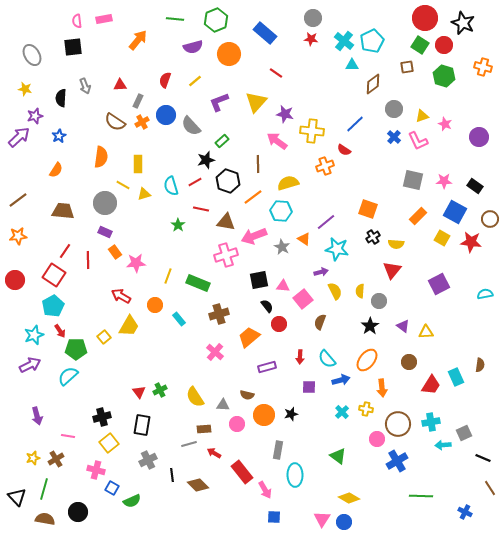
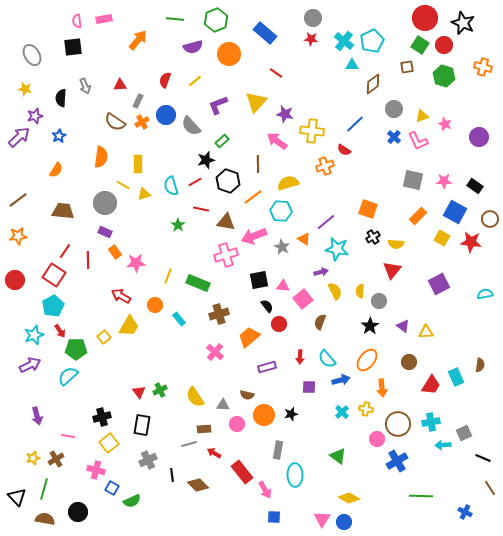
purple L-shape at (219, 102): moved 1 px left, 3 px down
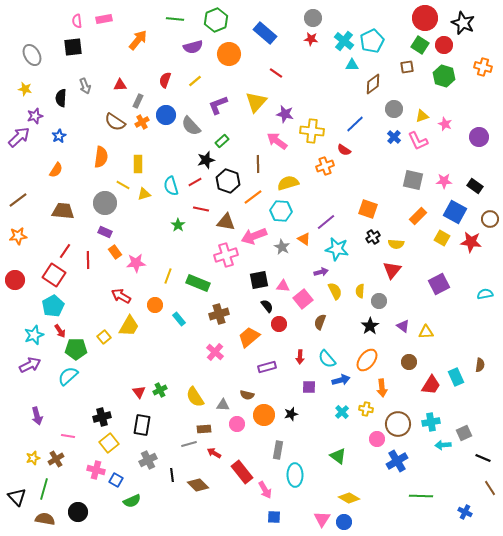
blue square at (112, 488): moved 4 px right, 8 px up
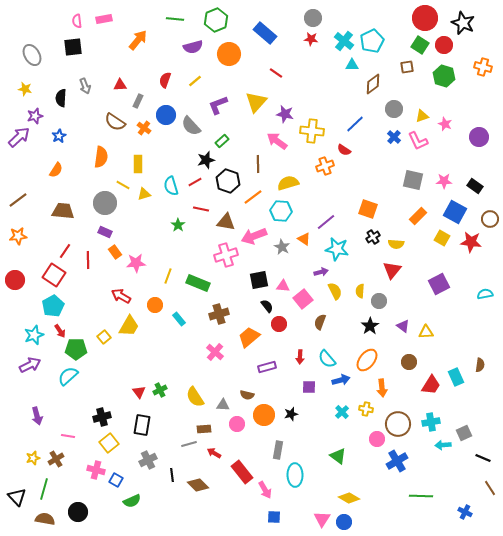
orange cross at (142, 122): moved 2 px right, 6 px down; rotated 24 degrees counterclockwise
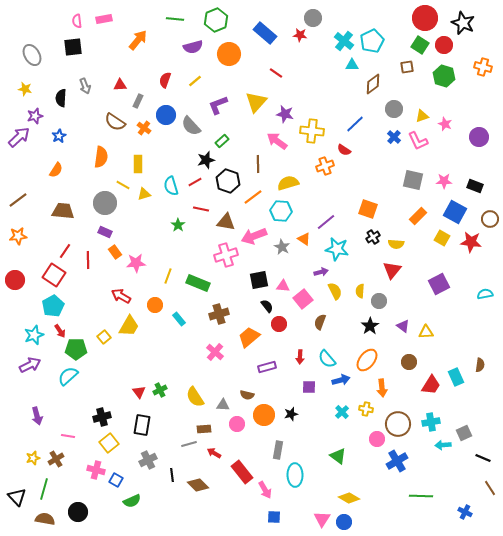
red star at (311, 39): moved 11 px left, 4 px up
black rectangle at (475, 186): rotated 14 degrees counterclockwise
